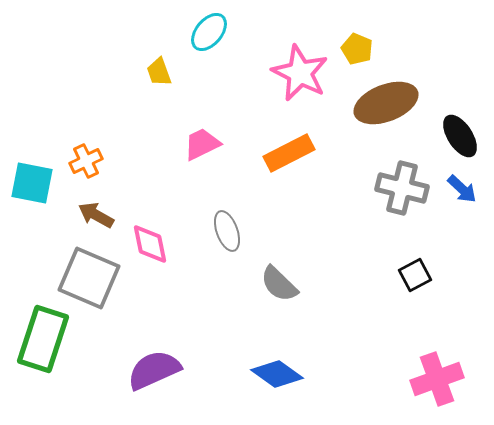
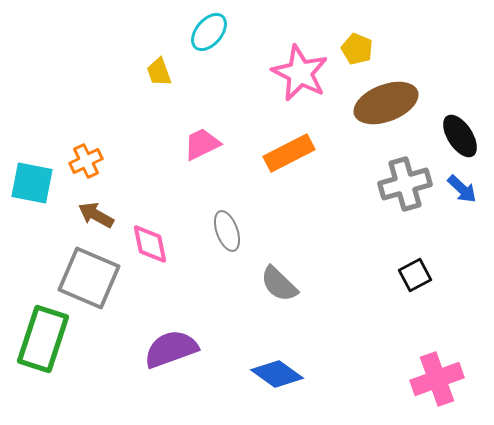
gray cross: moved 3 px right, 4 px up; rotated 30 degrees counterclockwise
purple semicircle: moved 17 px right, 21 px up; rotated 4 degrees clockwise
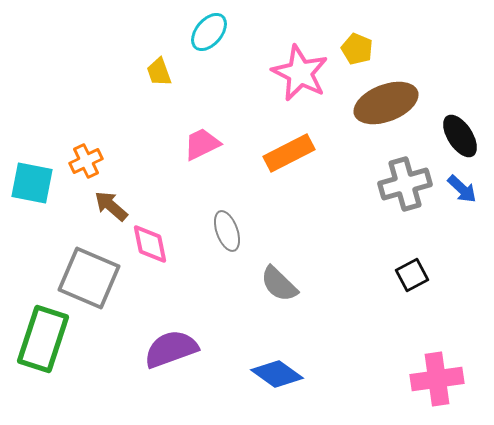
brown arrow: moved 15 px right, 9 px up; rotated 12 degrees clockwise
black square: moved 3 px left
pink cross: rotated 12 degrees clockwise
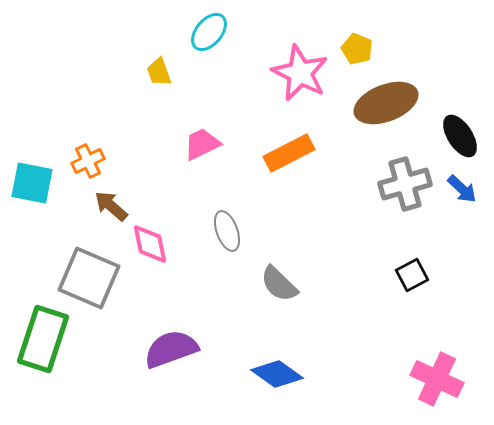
orange cross: moved 2 px right
pink cross: rotated 33 degrees clockwise
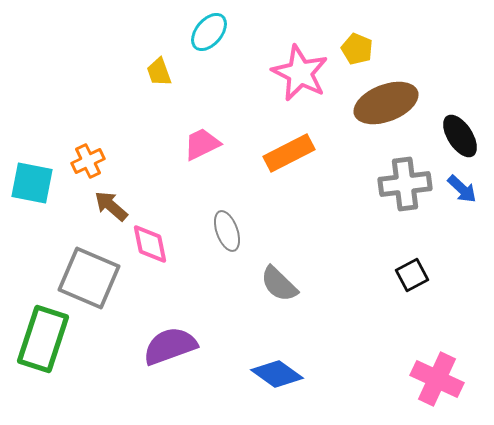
gray cross: rotated 9 degrees clockwise
purple semicircle: moved 1 px left, 3 px up
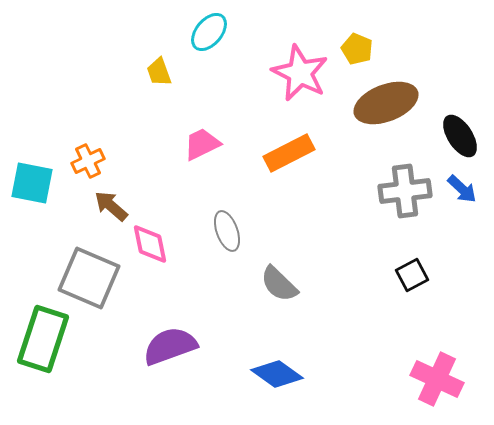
gray cross: moved 7 px down
